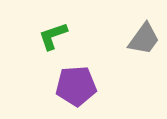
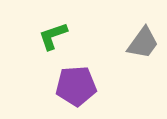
gray trapezoid: moved 1 px left, 4 px down
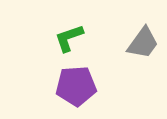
green L-shape: moved 16 px right, 2 px down
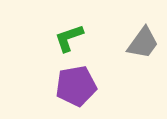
purple pentagon: rotated 6 degrees counterclockwise
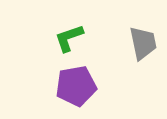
gray trapezoid: rotated 48 degrees counterclockwise
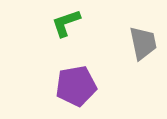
green L-shape: moved 3 px left, 15 px up
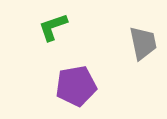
green L-shape: moved 13 px left, 4 px down
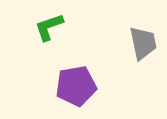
green L-shape: moved 4 px left
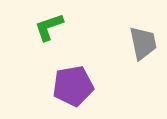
purple pentagon: moved 3 px left
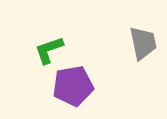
green L-shape: moved 23 px down
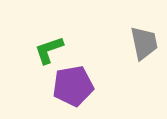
gray trapezoid: moved 1 px right
